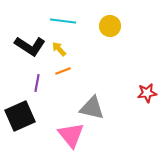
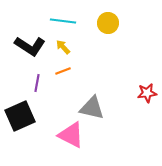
yellow circle: moved 2 px left, 3 px up
yellow arrow: moved 4 px right, 2 px up
pink triangle: rotated 24 degrees counterclockwise
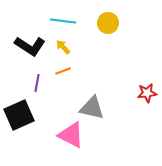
black square: moved 1 px left, 1 px up
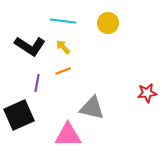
pink triangle: moved 3 px left; rotated 28 degrees counterclockwise
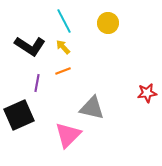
cyan line: moved 1 px right; rotated 55 degrees clockwise
pink triangle: rotated 44 degrees counterclockwise
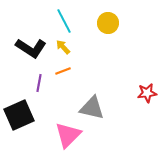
black L-shape: moved 1 px right, 2 px down
purple line: moved 2 px right
